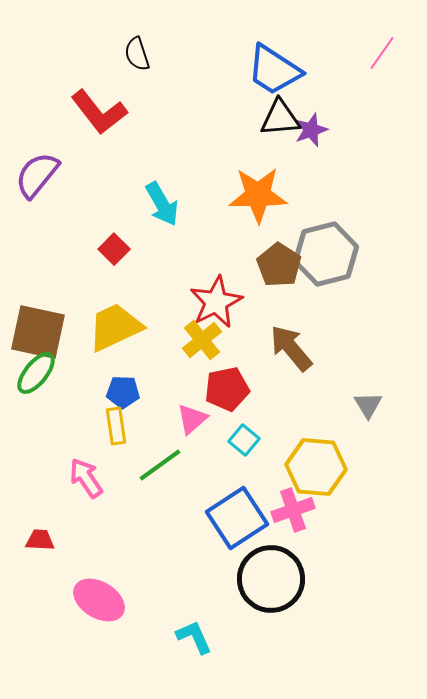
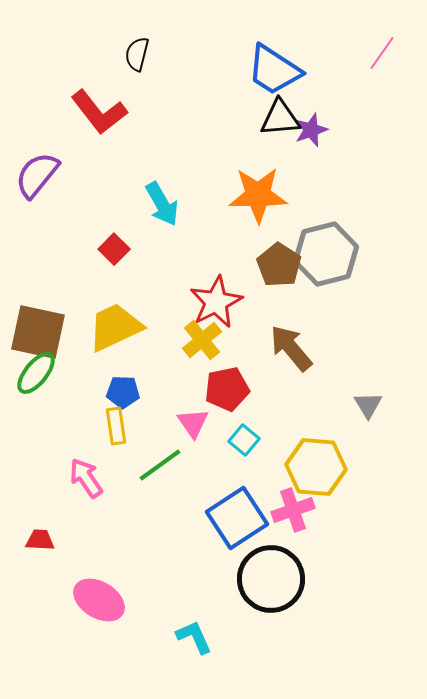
black semicircle: rotated 32 degrees clockwise
pink triangle: moved 1 px right, 4 px down; rotated 24 degrees counterclockwise
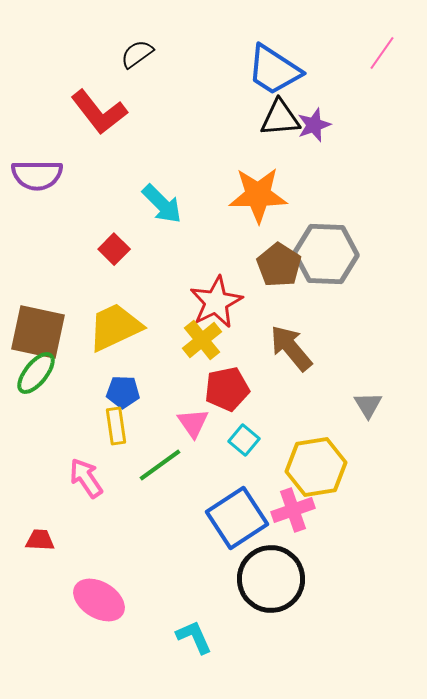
black semicircle: rotated 40 degrees clockwise
purple star: moved 3 px right, 5 px up
purple semicircle: rotated 129 degrees counterclockwise
cyan arrow: rotated 15 degrees counterclockwise
gray hexagon: rotated 16 degrees clockwise
yellow hexagon: rotated 14 degrees counterclockwise
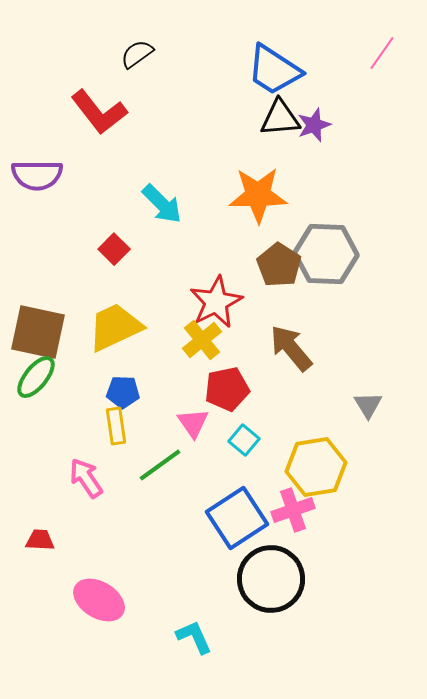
green ellipse: moved 4 px down
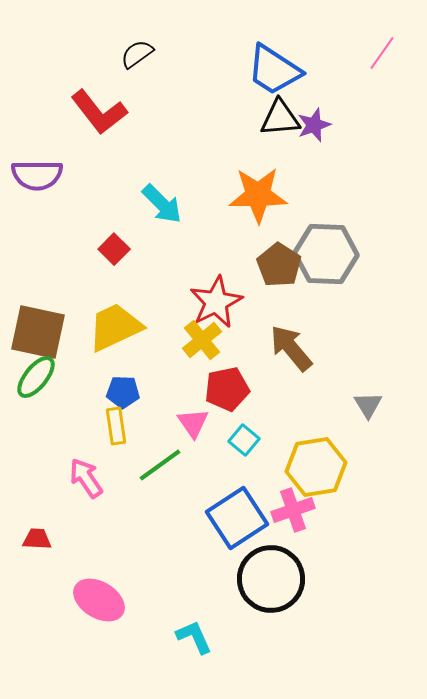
red trapezoid: moved 3 px left, 1 px up
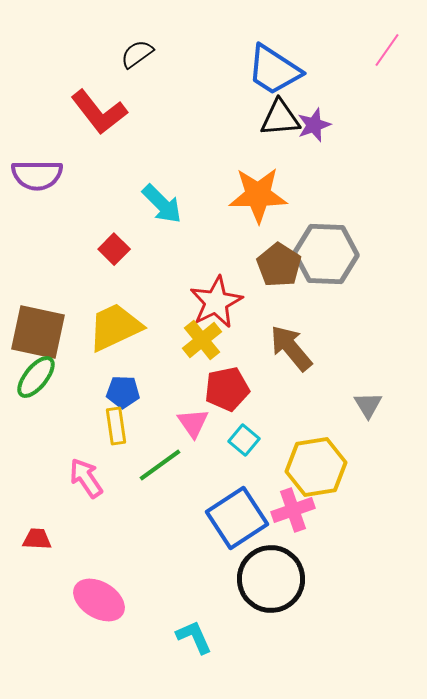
pink line: moved 5 px right, 3 px up
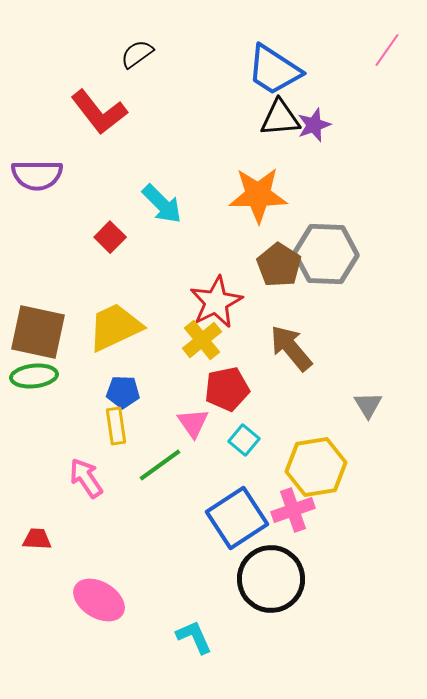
red square: moved 4 px left, 12 px up
green ellipse: moved 2 px left, 1 px up; rotated 45 degrees clockwise
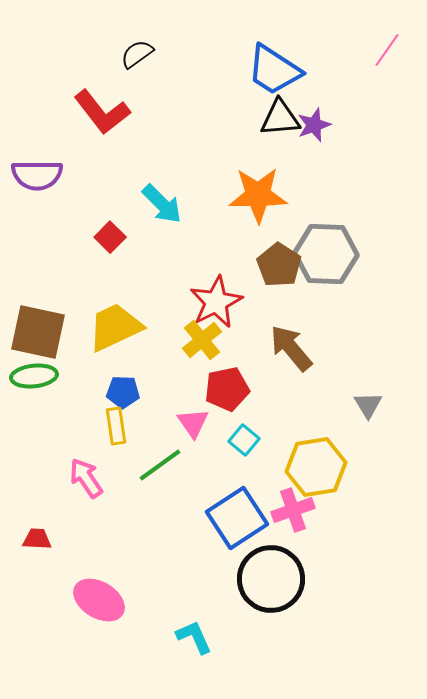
red L-shape: moved 3 px right
